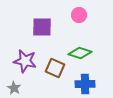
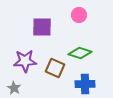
purple star: rotated 15 degrees counterclockwise
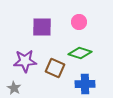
pink circle: moved 7 px down
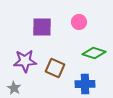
green diamond: moved 14 px right
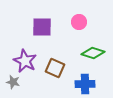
green diamond: moved 1 px left
purple star: rotated 30 degrees clockwise
gray star: moved 1 px left, 6 px up; rotated 16 degrees counterclockwise
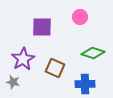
pink circle: moved 1 px right, 5 px up
purple star: moved 2 px left, 2 px up; rotated 15 degrees clockwise
